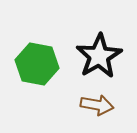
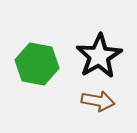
brown arrow: moved 1 px right, 4 px up
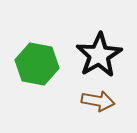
black star: moved 1 px up
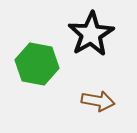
black star: moved 8 px left, 21 px up
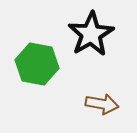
brown arrow: moved 4 px right, 3 px down
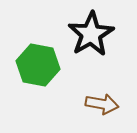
green hexagon: moved 1 px right, 1 px down
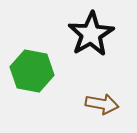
green hexagon: moved 6 px left, 6 px down
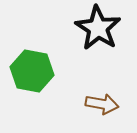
black star: moved 7 px right, 6 px up; rotated 9 degrees counterclockwise
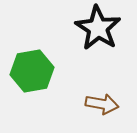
green hexagon: rotated 21 degrees counterclockwise
